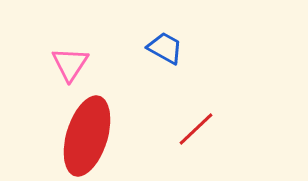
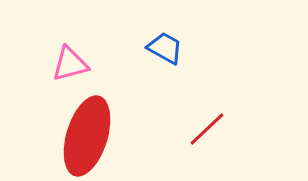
pink triangle: rotated 42 degrees clockwise
red line: moved 11 px right
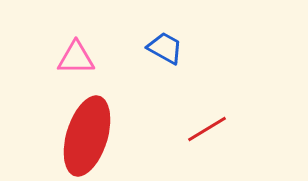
pink triangle: moved 6 px right, 6 px up; rotated 15 degrees clockwise
red line: rotated 12 degrees clockwise
